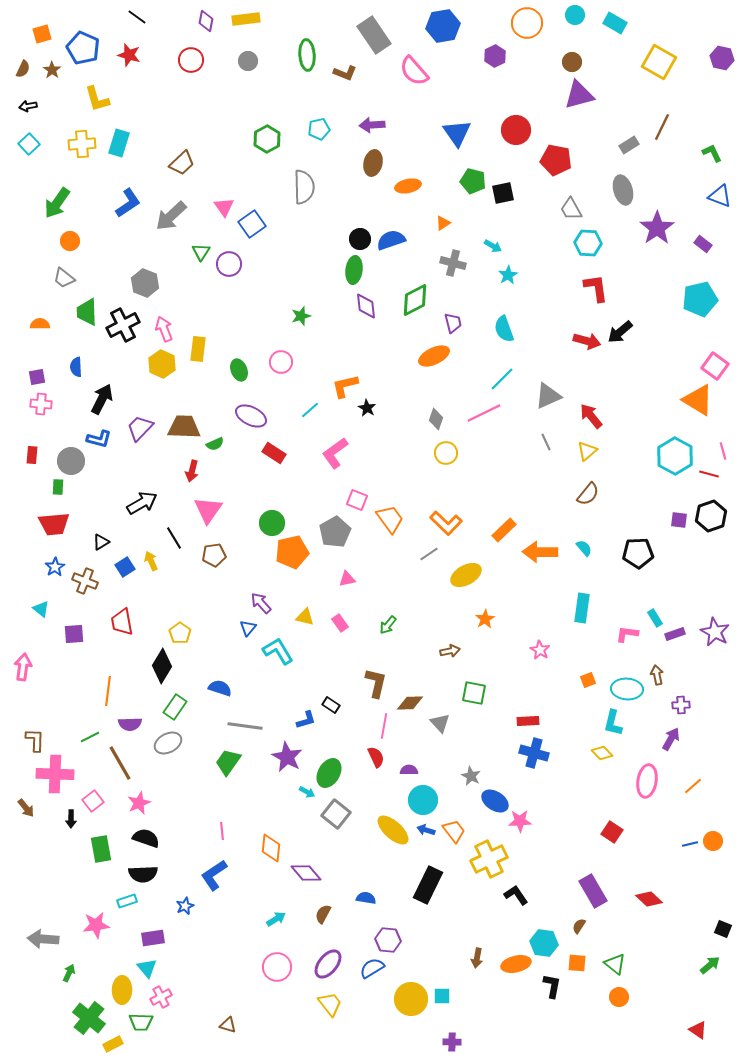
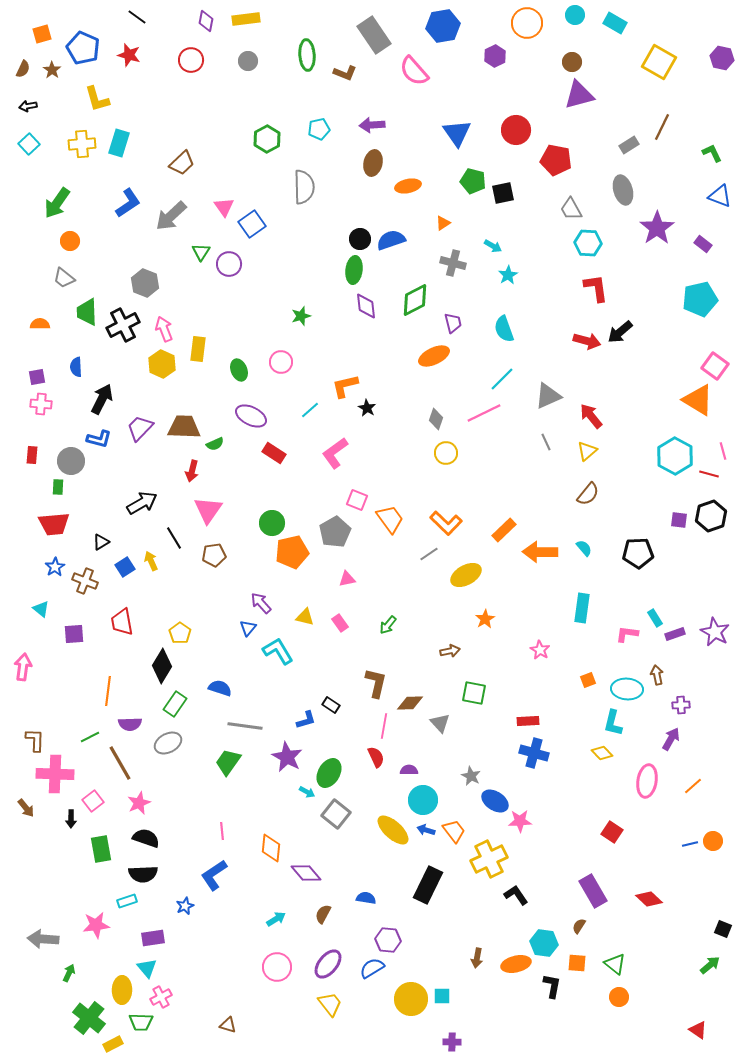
green rectangle at (175, 707): moved 3 px up
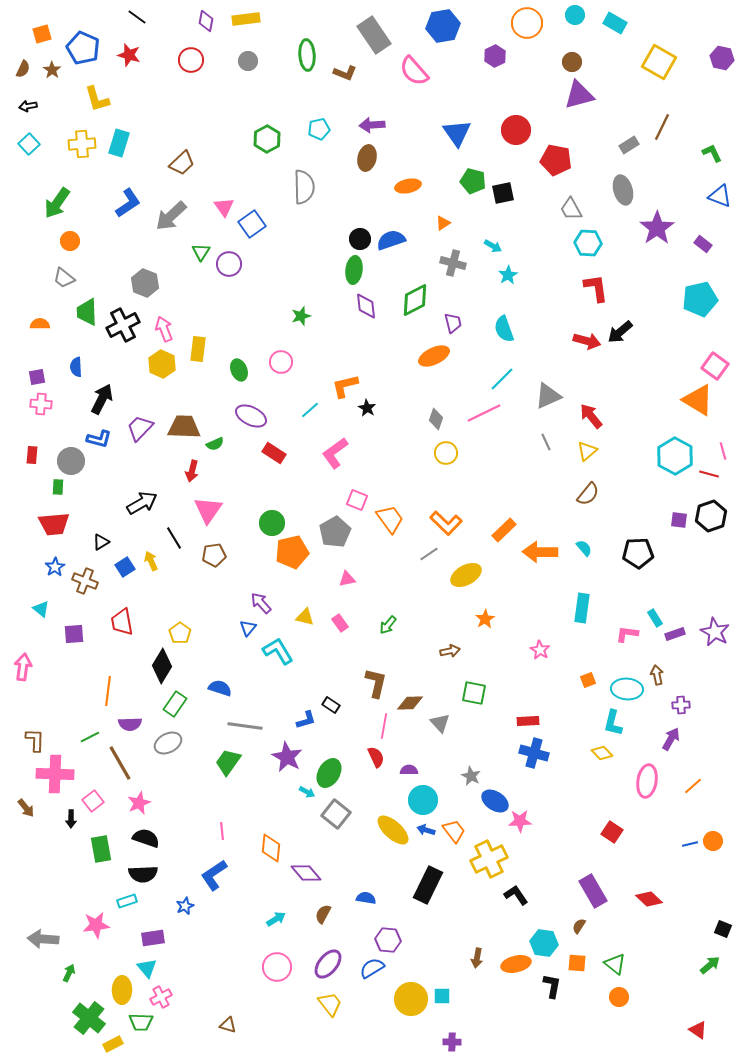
brown ellipse at (373, 163): moved 6 px left, 5 px up
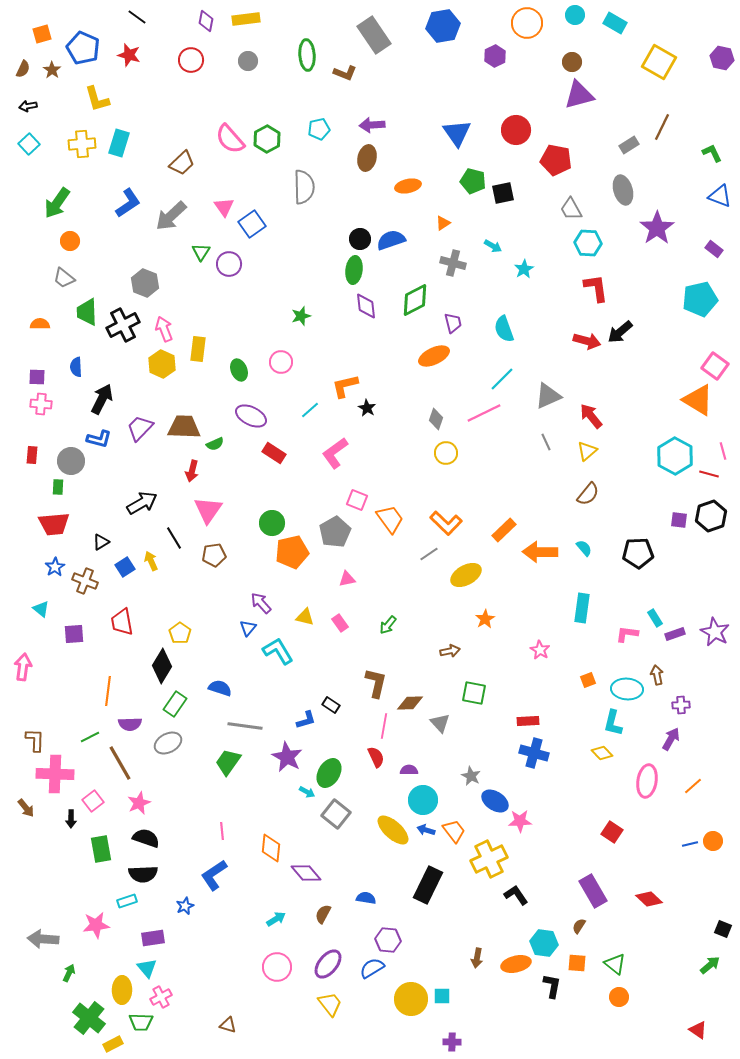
pink semicircle at (414, 71): moved 184 px left, 68 px down
purple rectangle at (703, 244): moved 11 px right, 5 px down
cyan star at (508, 275): moved 16 px right, 6 px up
purple square at (37, 377): rotated 12 degrees clockwise
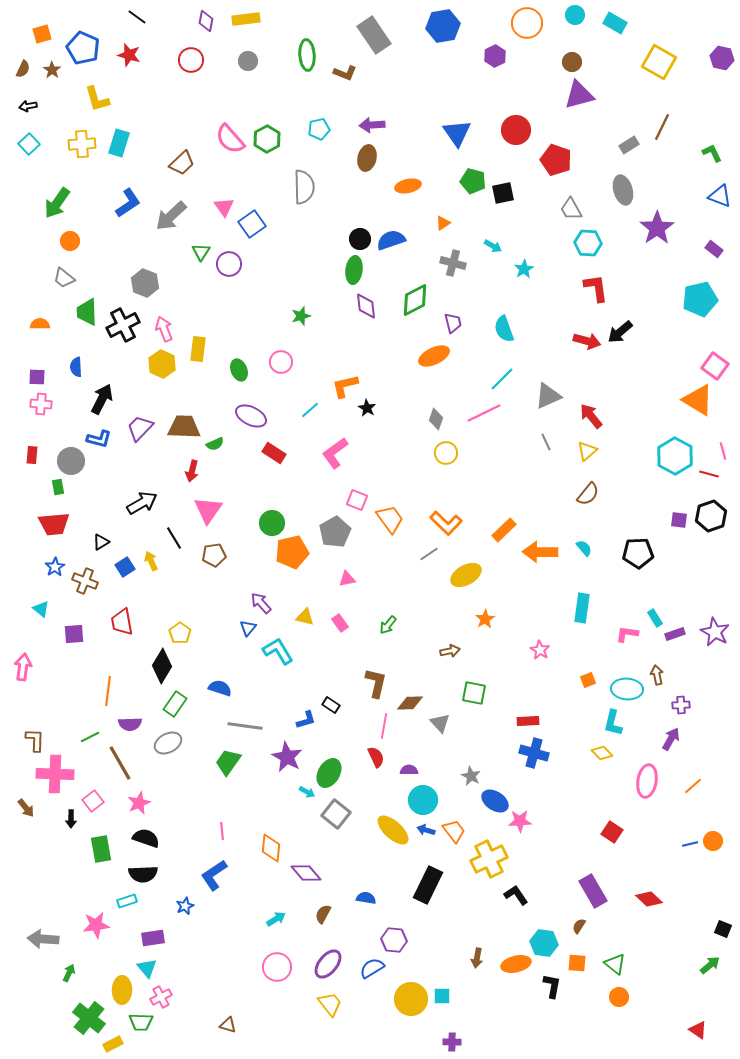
red pentagon at (556, 160): rotated 8 degrees clockwise
green rectangle at (58, 487): rotated 14 degrees counterclockwise
purple hexagon at (388, 940): moved 6 px right
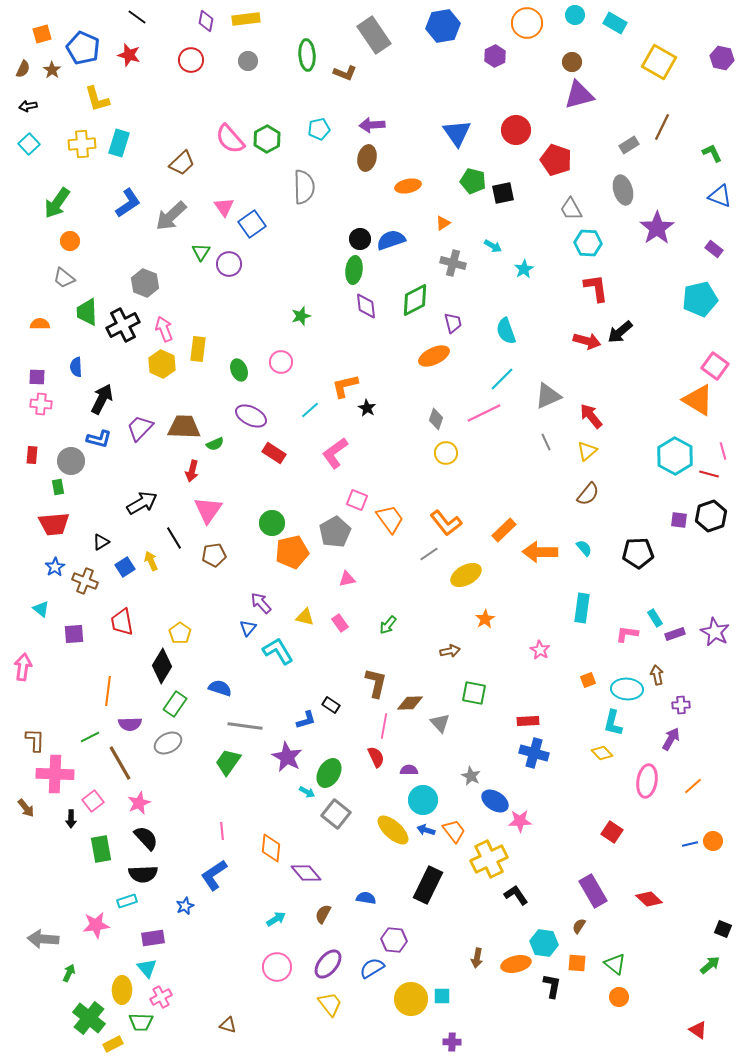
cyan semicircle at (504, 329): moved 2 px right, 2 px down
orange L-shape at (446, 523): rotated 8 degrees clockwise
black semicircle at (146, 838): rotated 28 degrees clockwise
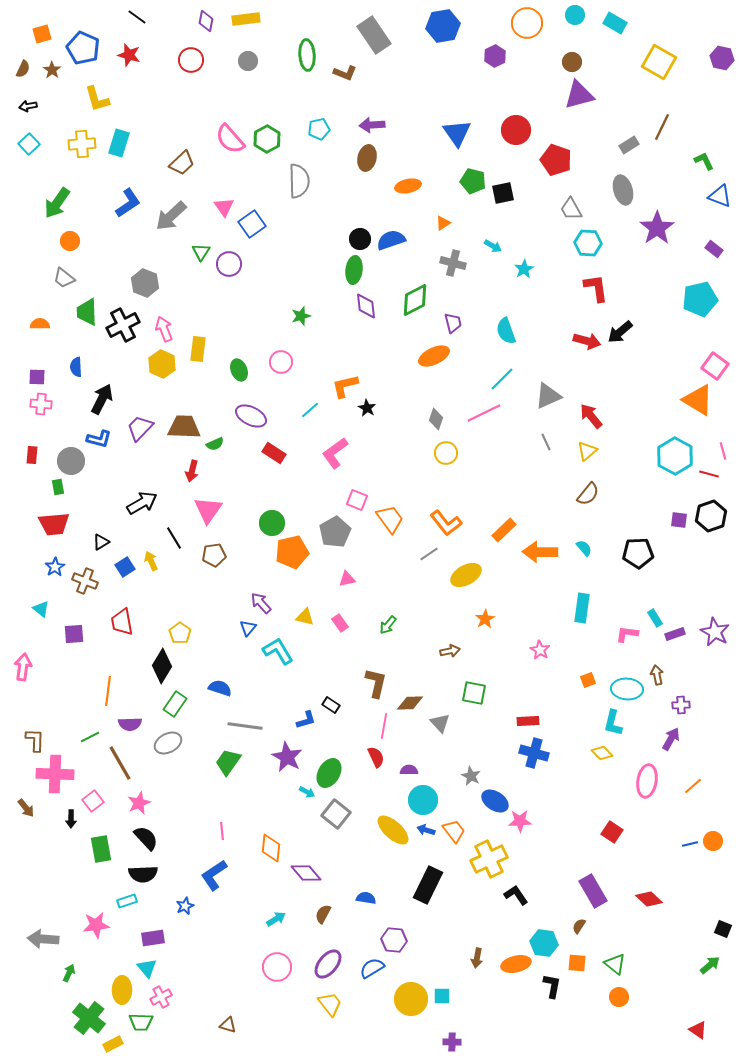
green L-shape at (712, 153): moved 8 px left, 8 px down
gray semicircle at (304, 187): moved 5 px left, 6 px up
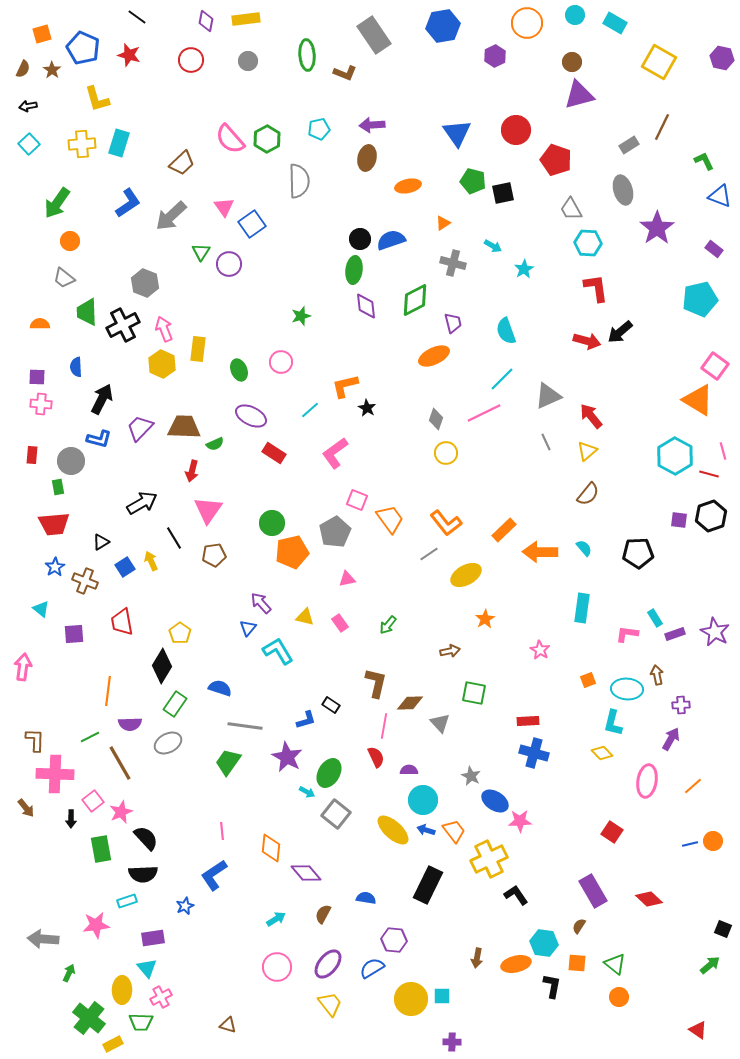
pink star at (139, 803): moved 18 px left, 9 px down
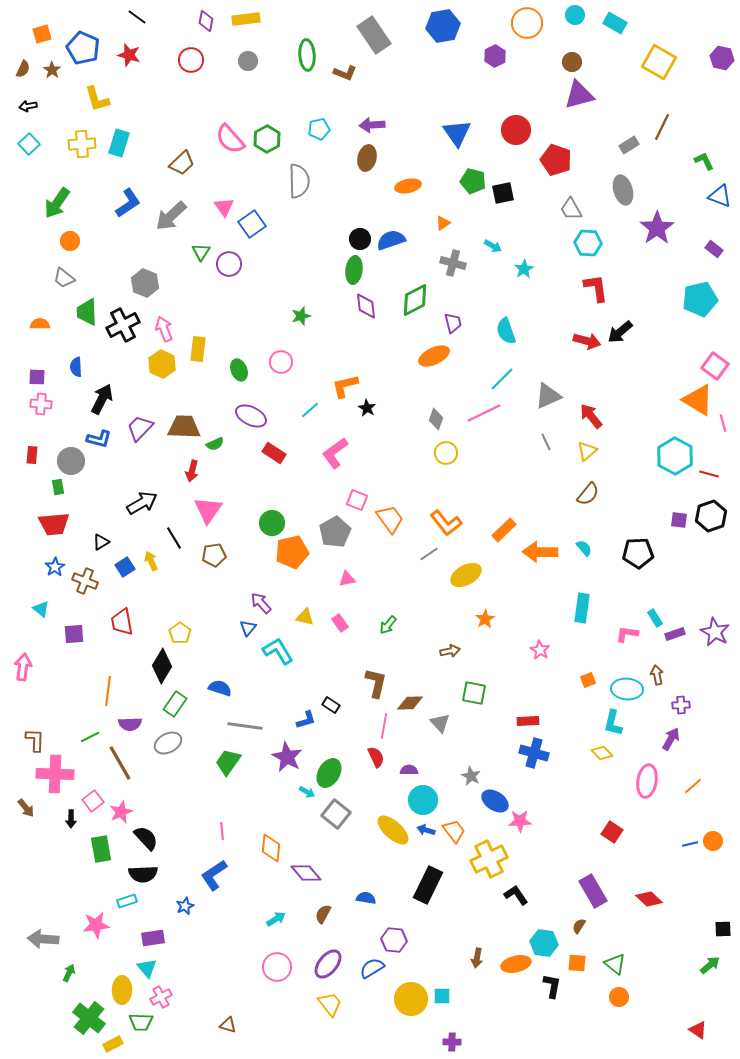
pink line at (723, 451): moved 28 px up
black square at (723, 929): rotated 24 degrees counterclockwise
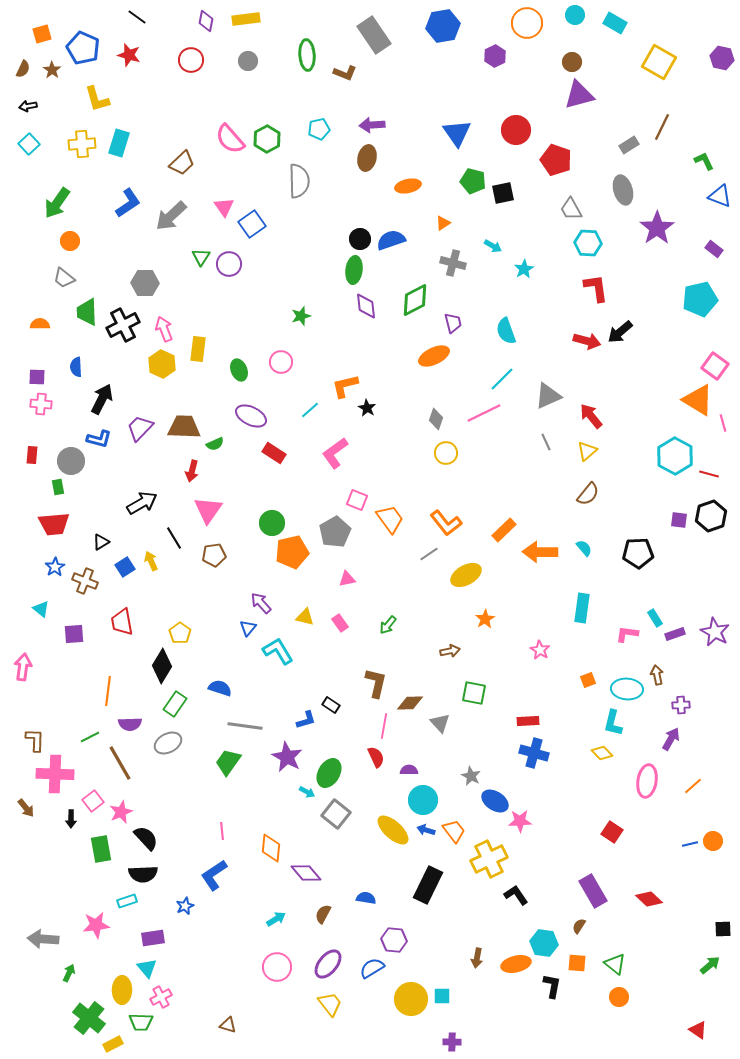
green triangle at (201, 252): moved 5 px down
gray hexagon at (145, 283): rotated 20 degrees counterclockwise
